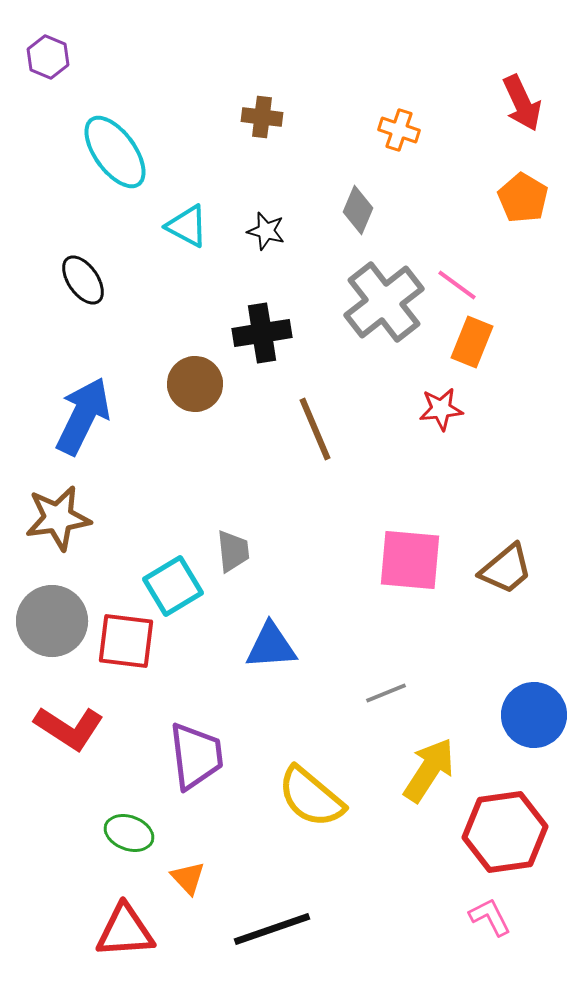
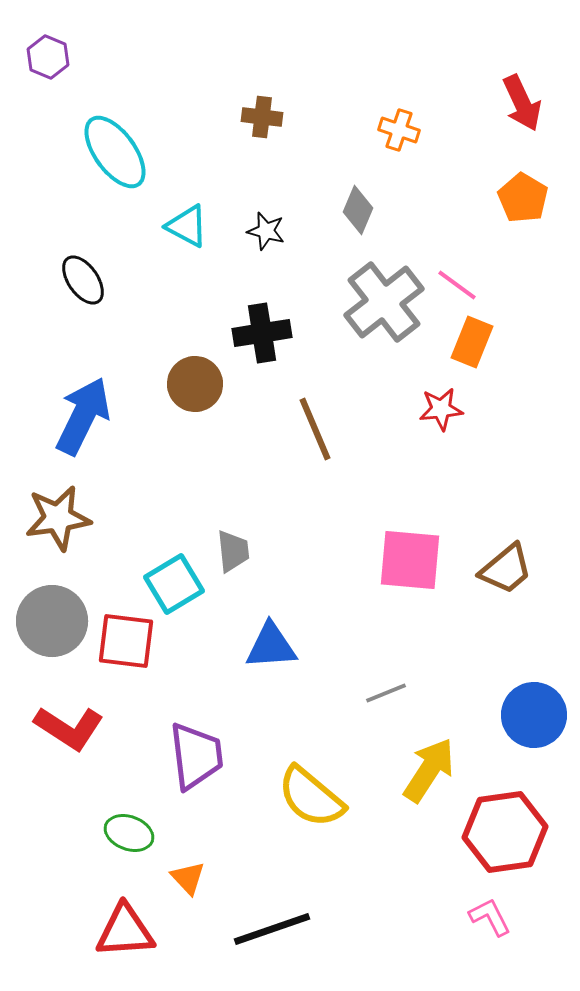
cyan square: moved 1 px right, 2 px up
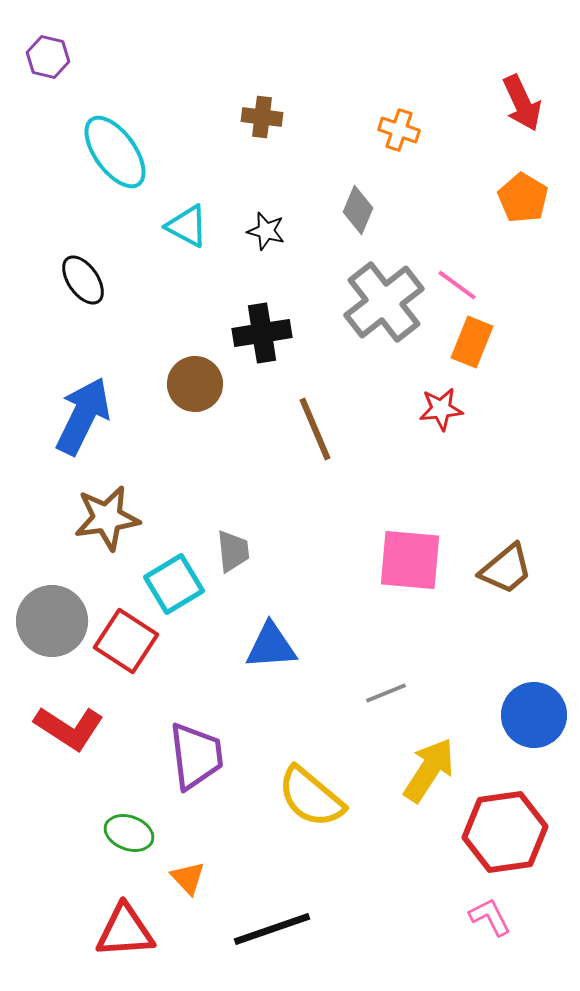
purple hexagon: rotated 9 degrees counterclockwise
brown star: moved 49 px right
red square: rotated 26 degrees clockwise
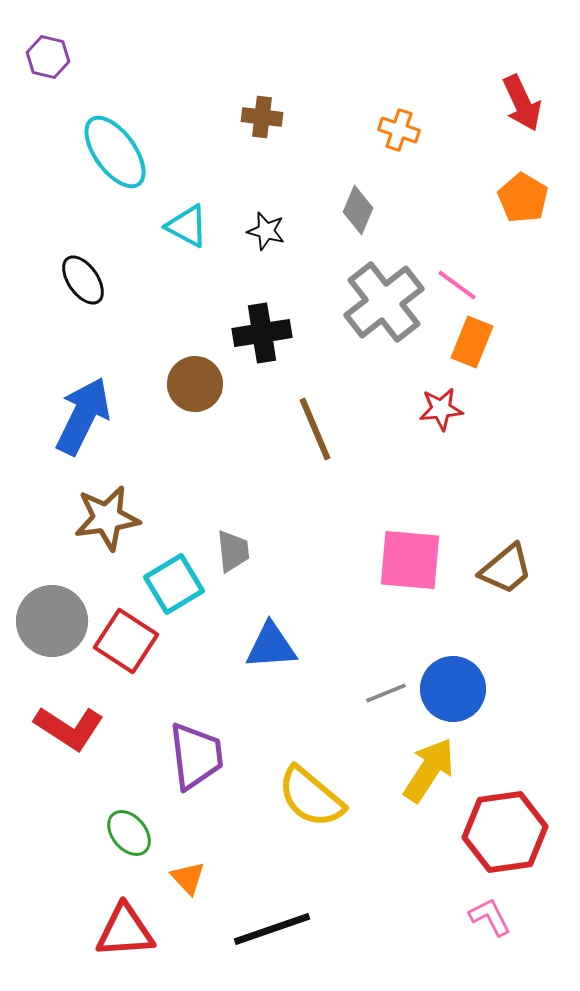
blue circle: moved 81 px left, 26 px up
green ellipse: rotated 30 degrees clockwise
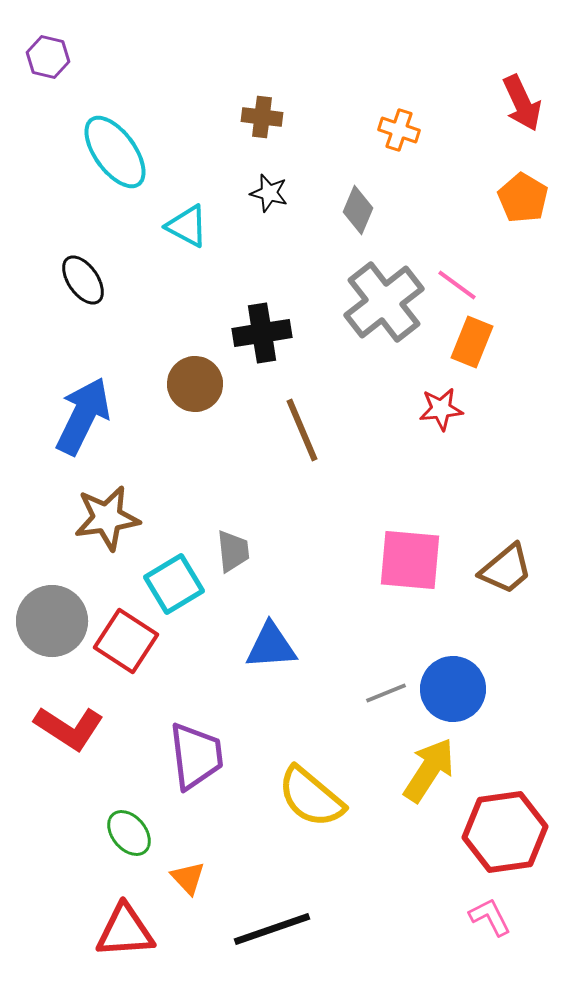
black star: moved 3 px right, 38 px up
brown line: moved 13 px left, 1 px down
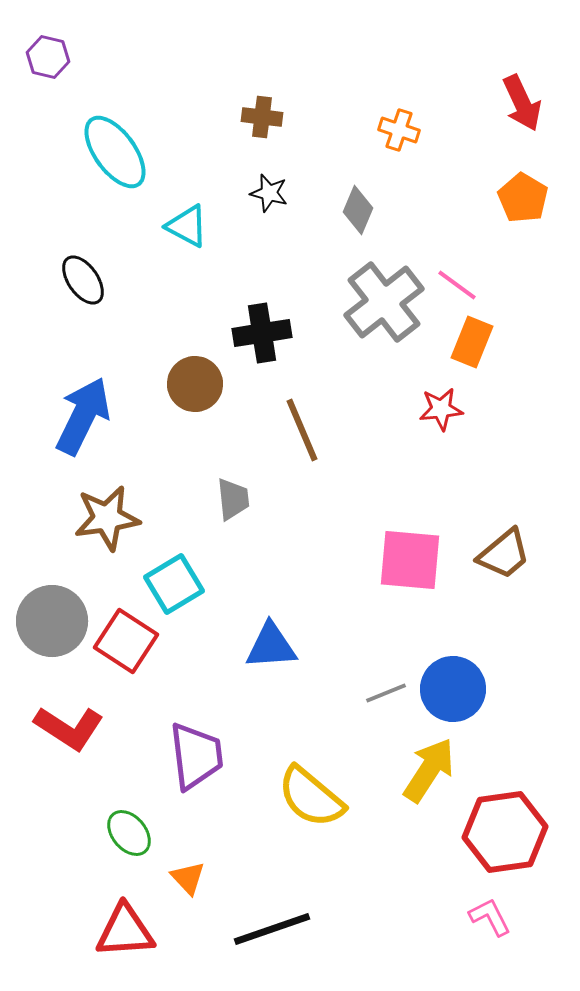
gray trapezoid: moved 52 px up
brown trapezoid: moved 2 px left, 15 px up
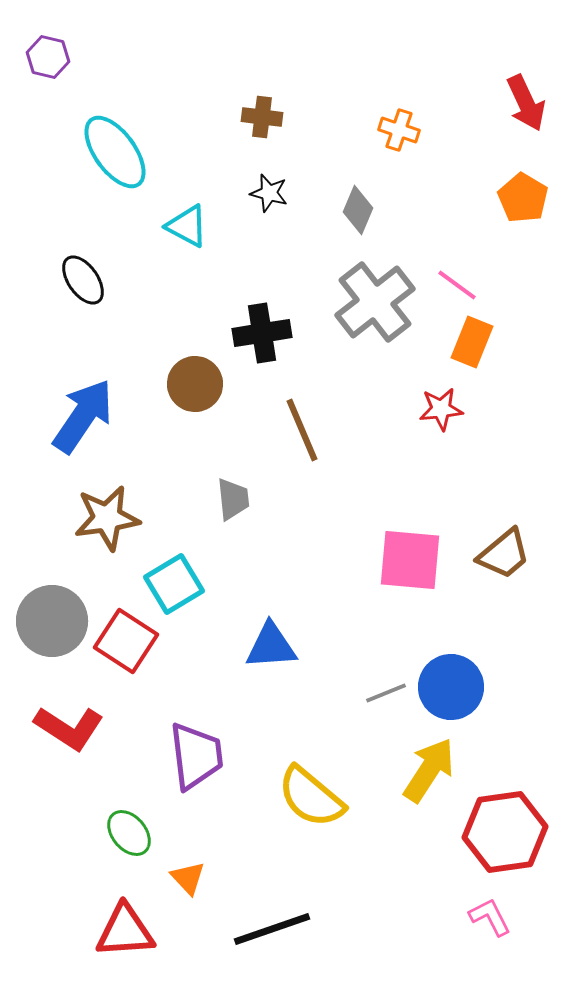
red arrow: moved 4 px right
gray cross: moved 9 px left
blue arrow: rotated 8 degrees clockwise
blue circle: moved 2 px left, 2 px up
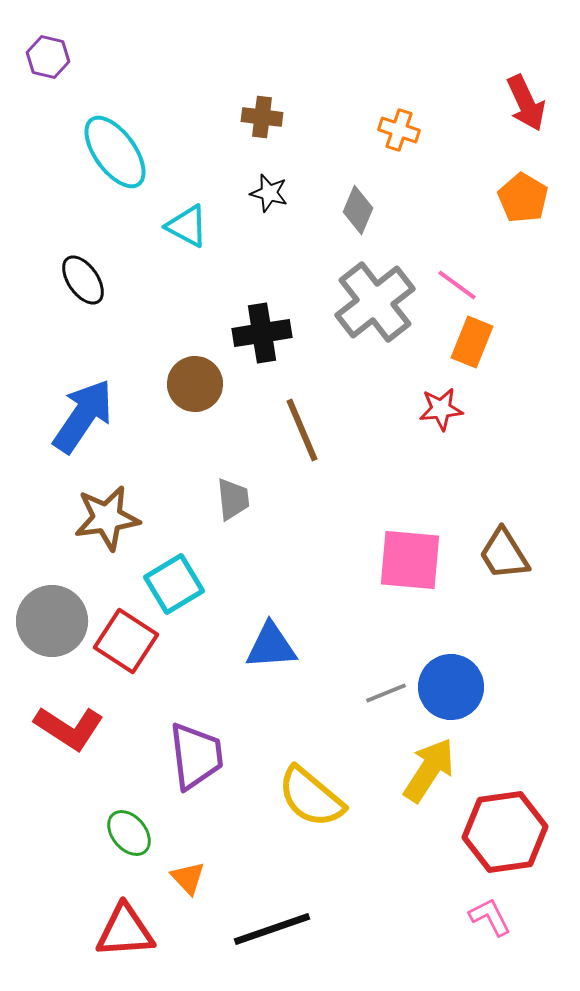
brown trapezoid: rotated 98 degrees clockwise
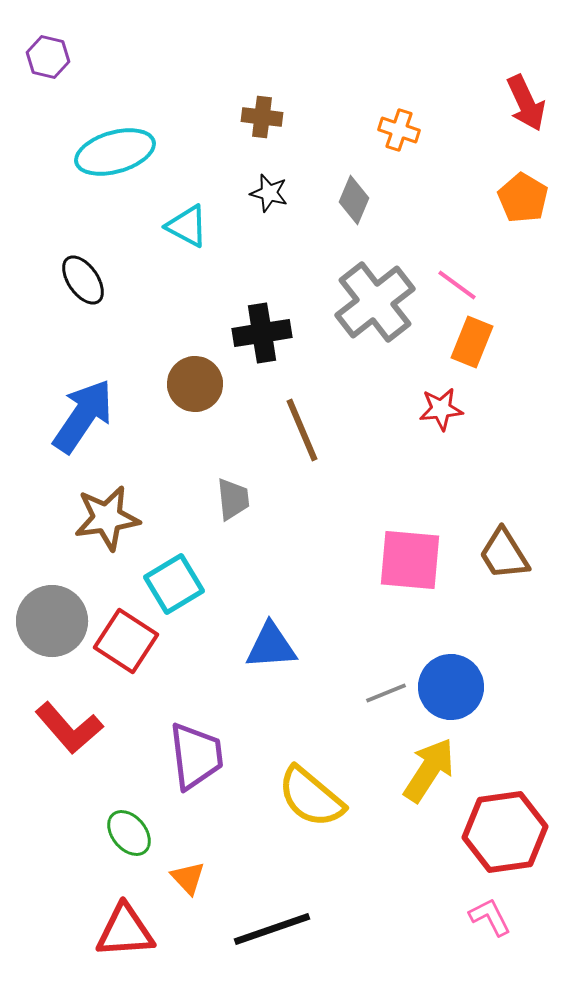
cyan ellipse: rotated 70 degrees counterclockwise
gray diamond: moved 4 px left, 10 px up
red L-shape: rotated 16 degrees clockwise
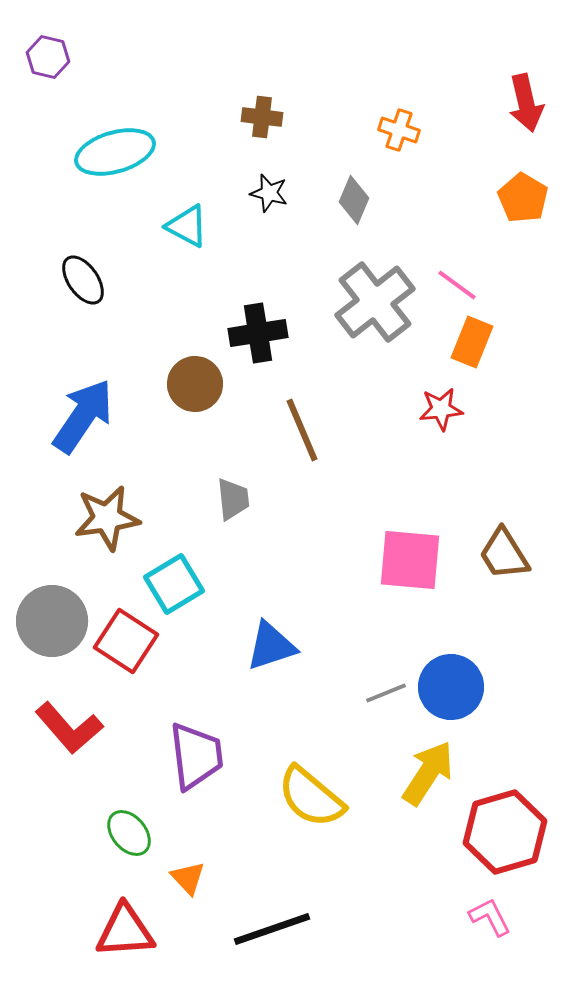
red arrow: rotated 12 degrees clockwise
black cross: moved 4 px left
blue triangle: rotated 14 degrees counterclockwise
yellow arrow: moved 1 px left, 3 px down
red hexagon: rotated 8 degrees counterclockwise
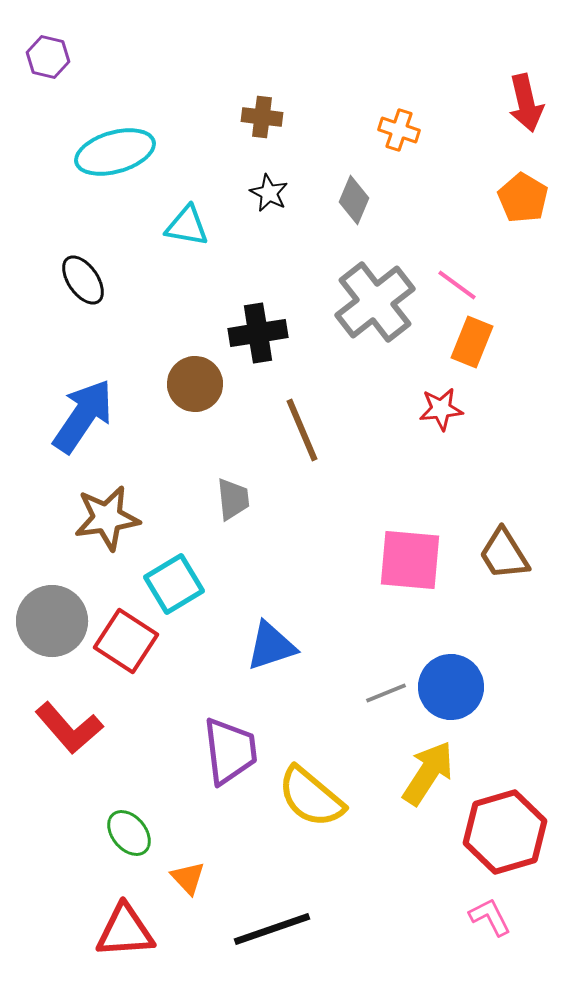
black star: rotated 12 degrees clockwise
cyan triangle: rotated 18 degrees counterclockwise
purple trapezoid: moved 34 px right, 5 px up
